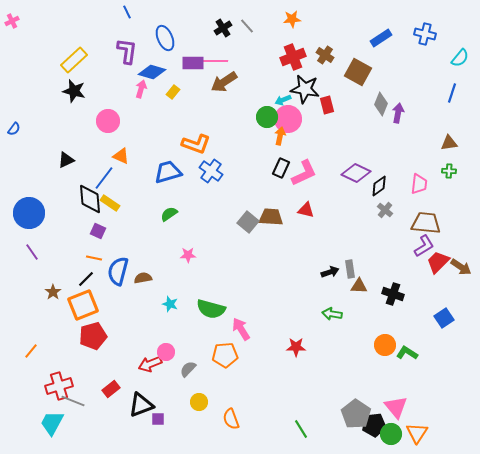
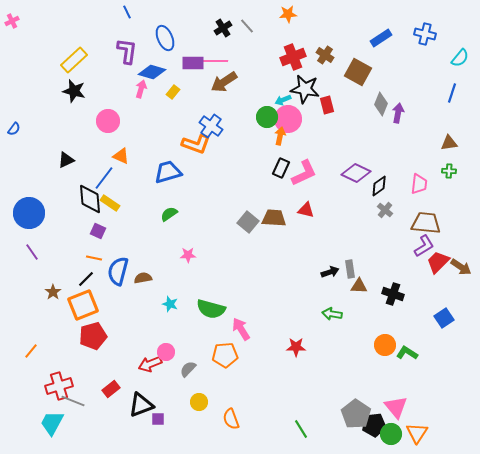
orange star at (292, 19): moved 4 px left, 5 px up
blue cross at (211, 171): moved 45 px up
brown trapezoid at (271, 217): moved 3 px right, 1 px down
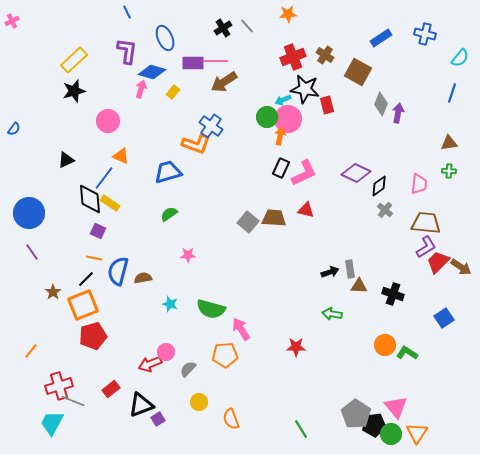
black star at (74, 91): rotated 30 degrees counterclockwise
purple L-shape at (424, 246): moved 2 px right, 1 px down
purple square at (158, 419): rotated 32 degrees counterclockwise
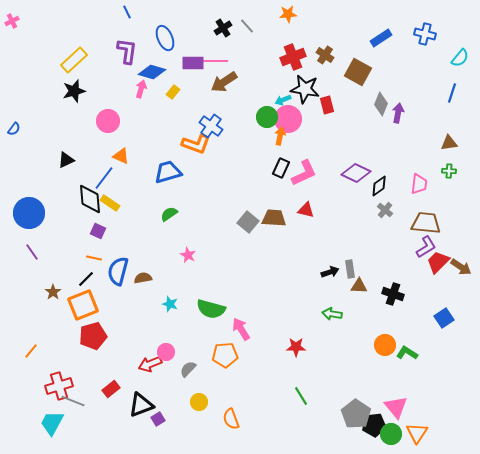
pink star at (188, 255): rotated 28 degrees clockwise
green line at (301, 429): moved 33 px up
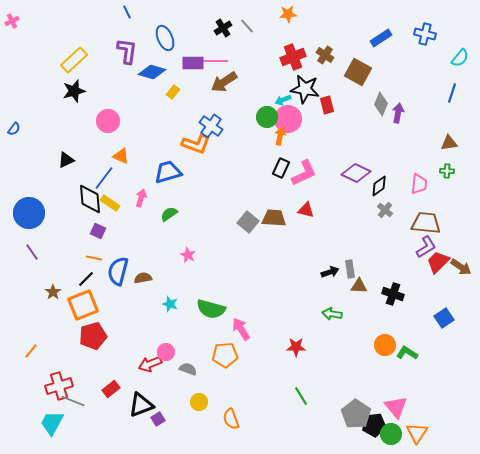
pink arrow at (141, 89): moved 109 px down
green cross at (449, 171): moved 2 px left
gray semicircle at (188, 369): rotated 66 degrees clockwise
